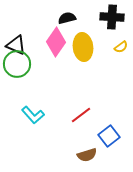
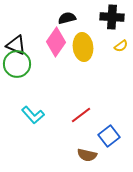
yellow semicircle: moved 1 px up
brown semicircle: rotated 30 degrees clockwise
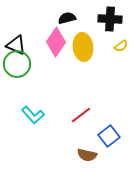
black cross: moved 2 px left, 2 px down
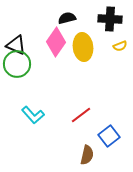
yellow semicircle: moved 1 px left; rotated 16 degrees clockwise
brown semicircle: rotated 90 degrees counterclockwise
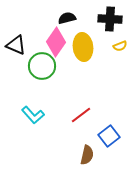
green circle: moved 25 px right, 2 px down
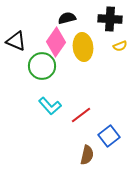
black triangle: moved 4 px up
cyan L-shape: moved 17 px right, 9 px up
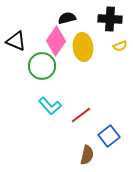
pink diamond: moved 1 px up
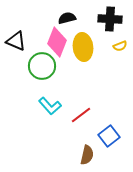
pink diamond: moved 1 px right, 1 px down; rotated 12 degrees counterclockwise
